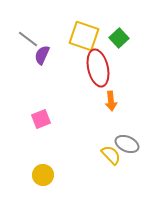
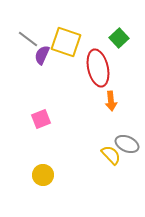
yellow square: moved 18 px left, 6 px down
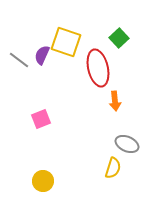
gray line: moved 9 px left, 21 px down
orange arrow: moved 4 px right
yellow semicircle: moved 2 px right, 13 px down; rotated 60 degrees clockwise
yellow circle: moved 6 px down
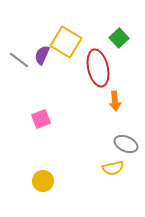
yellow square: rotated 12 degrees clockwise
gray ellipse: moved 1 px left
yellow semicircle: rotated 60 degrees clockwise
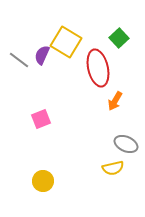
orange arrow: rotated 36 degrees clockwise
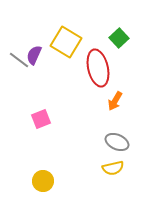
purple semicircle: moved 8 px left
gray ellipse: moved 9 px left, 2 px up
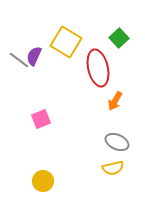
purple semicircle: moved 1 px down
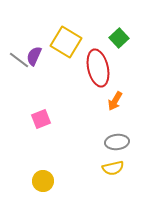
gray ellipse: rotated 30 degrees counterclockwise
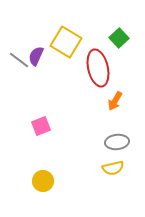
purple semicircle: moved 2 px right
pink square: moved 7 px down
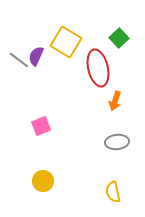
orange arrow: rotated 12 degrees counterclockwise
yellow semicircle: moved 24 px down; rotated 90 degrees clockwise
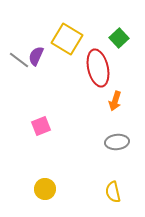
yellow square: moved 1 px right, 3 px up
yellow circle: moved 2 px right, 8 px down
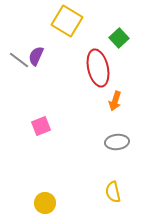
yellow square: moved 18 px up
yellow circle: moved 14 px down
